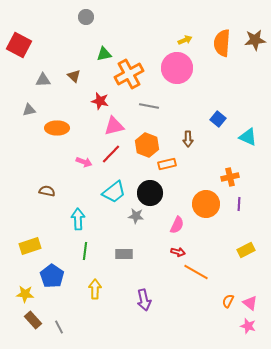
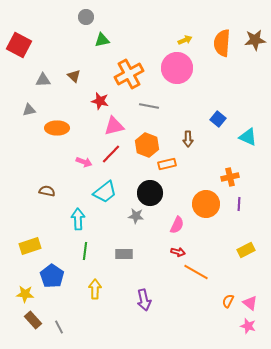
green triangle at (104, 54): moved 2 px left, 14 px up
cyan trapezoid at (114, 192): moved 9 px left
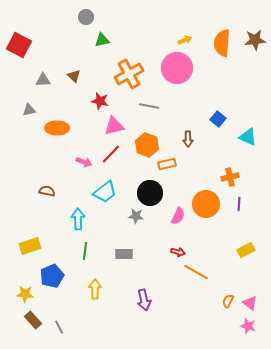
pink semicircle at (177, 225): moved 1 px right, 9 px up
blue pentagon at (52, 276): rotated 15 degrees clockwise
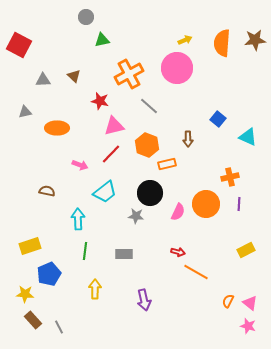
gray line at (149, 106): rotated 30 degrees clockwise
gray triangle at (29, 110): moved 4 px left, 2 px down
pink arrow at (84, 162): moved 4 px left, 3 px down
pink semicircle at (178, 216): moved 4 px up
blue pentagon at (52, 276): moved 3 px left, 2 px up
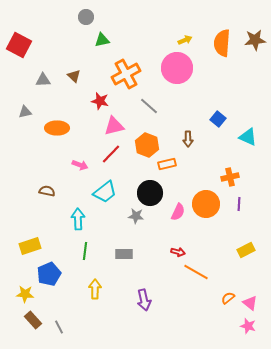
orange cross at (129, 74): moved 3 px left
orange semicircle at (228, 301): moved 3 px up; rotated 24 degrees clockwise
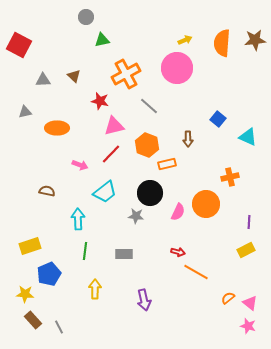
purple line at (239, 204): moved 10 px right, 18 px down
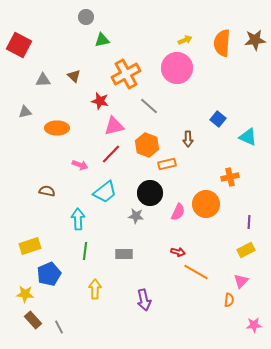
orange semicircle at (228, 298): moved 1 px right, 2 px down; rotated 136 degrees clockwise
pink triangle at (250, 303): moved 9 px left, 22 px up; rotated 35 degrees clockwise
pink star at (248, 326): moved 6 px right, 1 px up; rotated 21 degrees counterclockwise
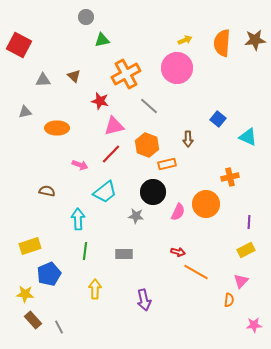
black circle at (150, 193): moved 3 px right, 1 px up
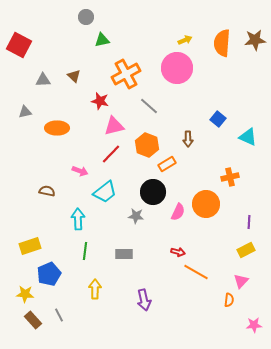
orange rectangle at (167, 164): rotated 18 degrees counterclockwise
pink arrow at (80, 165): moved 6 px down
gray line at (59, 327): moved 12 px up
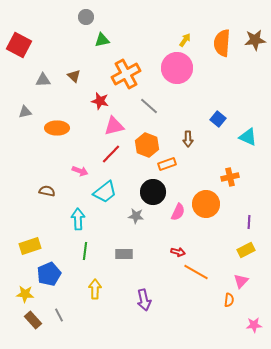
yellow arrow at (185, 40): rotated 32 degrees counterclockwise
orange rectangle at (167, 164): rotated 12 degrees clockwise
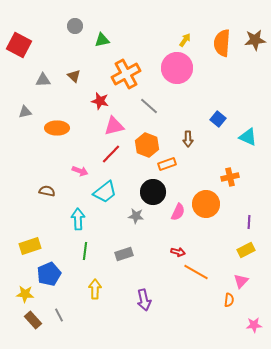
gray circle at (86, 17): moved 11 px left, 9 px down
gray rectangle at (124, 254): rotated 18 degrees counterclockwise
